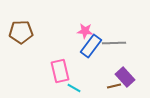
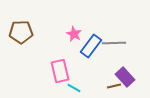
pink star: moved 11 px left, 3 px down; rotated 21 degrees clockwise
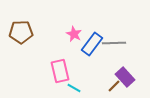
blue rectangle: moved 1 px right, 2 px up
brown line: rotated 32 degrees counterclockwise
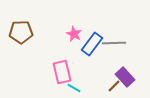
pink rectangle: moved 2 px right, 1 px down
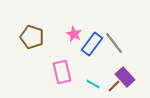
brown pentagon: moved 11 px right, 5 px down; rotated 20 degrees clockwise
gray line: rotated 55 degrees clockwise
cyan line: moved 19 px right, 4 px up
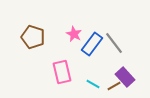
brown pentagon: moved 1 px right
brown line: rotated 16 degrees clockwise
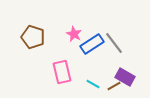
blue rectangle: rotated 20 degrees clockwise
purple rectangle: rotated 18 degrees counterclockwise
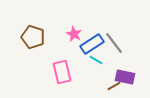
purple rectangle: rotated 18 degrees counterclockwise
cyan line: moved 3 px right, 24 px up
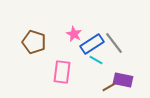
brown pentagon: moved 1 px right, 5 px down
pink rectangle: rotated 20 degrees clockwise
purple rectangle: moved 2 px left, 3 px down
brown line: moved 5 px left, 1 px down
